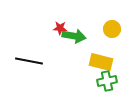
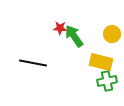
yellow circle: moved 5 px down
green arrow: rotated 135 degrees counterclockwise
black line: moved 4 px right, 2 px down
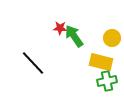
yellow circle: moved 4 px down
black line: rotated 36 degrees clockwise
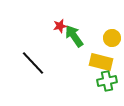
red star: moved 2 px up; rotated 16 degrees counterclockwise
